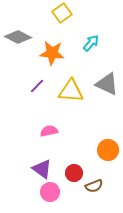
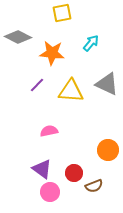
yellow square: rotated 24 degrees clockwise
purple line: moved 1 px up
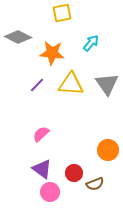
gray triangle: rotated 30 degrees clockwise
yellow triangle: moved 7 px up
pink semicircle: moved 8 px left, 3 px down; rotated 30 degrees counterclockwise
brown semicircle: moved 1 px right, 2 px up
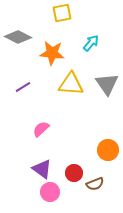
purple line: moved 14 px left, 2 px down; rotated 14 degrees clockwise
pink semicircle: moved 5 px up
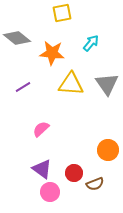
gray diamond: moved 1 px left, 1 px down; rotated 12 degrees clockwise
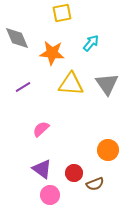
gray diamond: rotated 28 degrees clockwise
pink circle: moved 3 px down
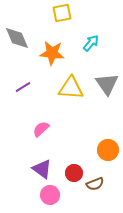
yellow triangle: moved 4 px down
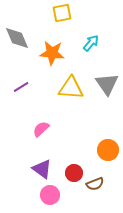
purple line: moved 2 px left
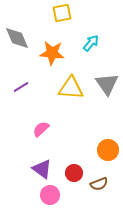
brown semicircle: moved 4 px right
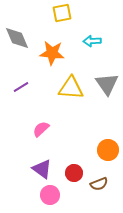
cyan arrow: moved 1 px right, 2 px up; rotated 132 degrees counterclockwise
